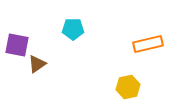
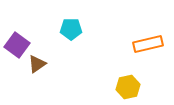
cyan pentagon: moved 2 px left
purple square: rotated 25 degrees clockwise
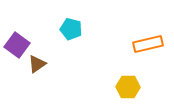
cyan pentagon: rotated 15 degrees clockwise
yellow hexagon: rotated 15 degrees clockwise
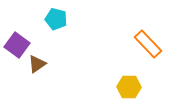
cyan pentagon: moved 15 px left, 10 px up
orange rectangle: rotated 60 degrees clockwise
yellow hexagon: moved 1 px right
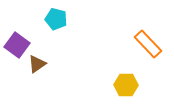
yellow hexagon: moved 3 px left, 2 px up
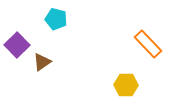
purple square: rotated 10 degrees clockwise
brown triangle: moved 5 px right, 2 px up
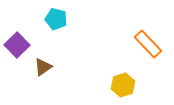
brown triangle: moved 1 px right, 5 px down
yellow hexagon: moved 3 px left; rotated 20 degrees counterclockwise
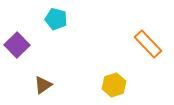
brown triangle: moved 18 px down
yellow hexagon: moved 9 px left
